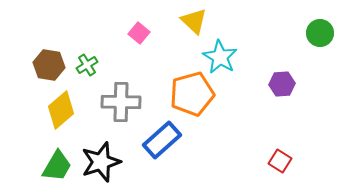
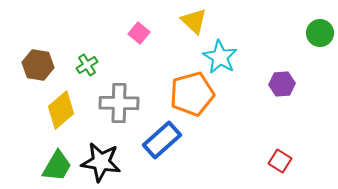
brown hexagon: moved 11 px left
gray cross: moved 2 px left, 1 px down
black star: rotated 27 degrees clockwise
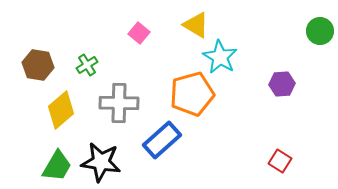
yellow triangle: moved 2 px right, 4 px down; rotated 12 degrees counterclockwise
green circle: moved 2 px up
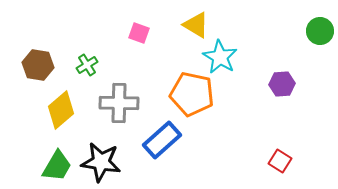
pink square: rotated 20 degrees counterclockwise
orange pentagon: rotated 27 degrees clockwise
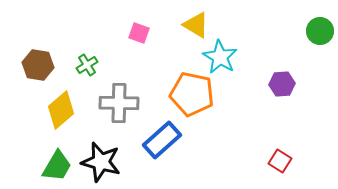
black star: rotated 6 degrees clockwise
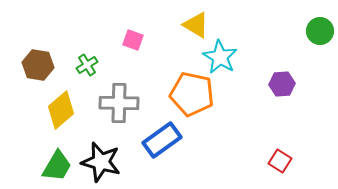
pink square: moved 6 px left, 7 px down
blue rectangle: rotated 6 degrees clockwise
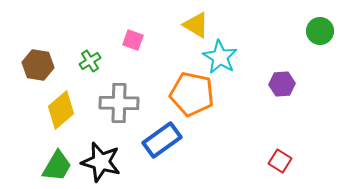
green cross: moved 3 px right, 4 px up
